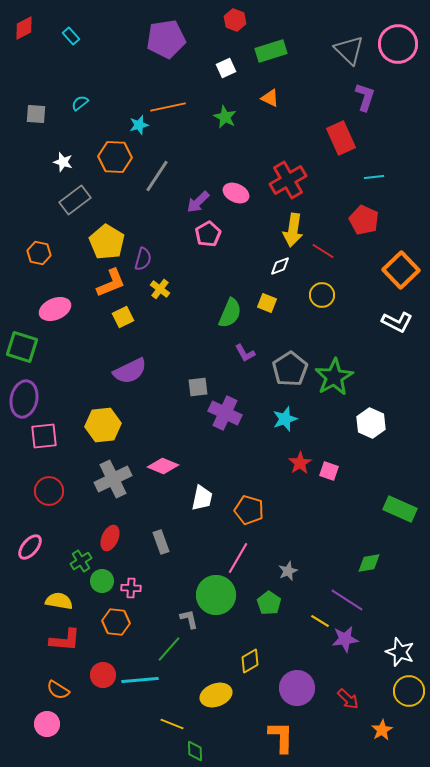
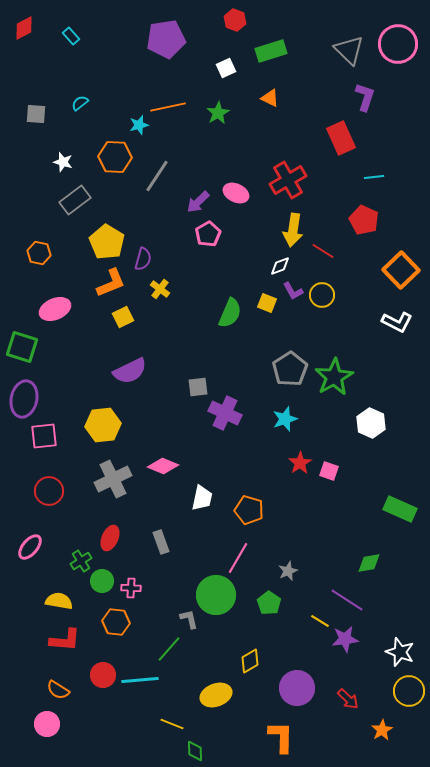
green star at (225, 117): moved 7 px left, 4 px up; rotated 15 degrees clockwise
purple L-shape at (245, 353): moved 48 px right, 62 px up
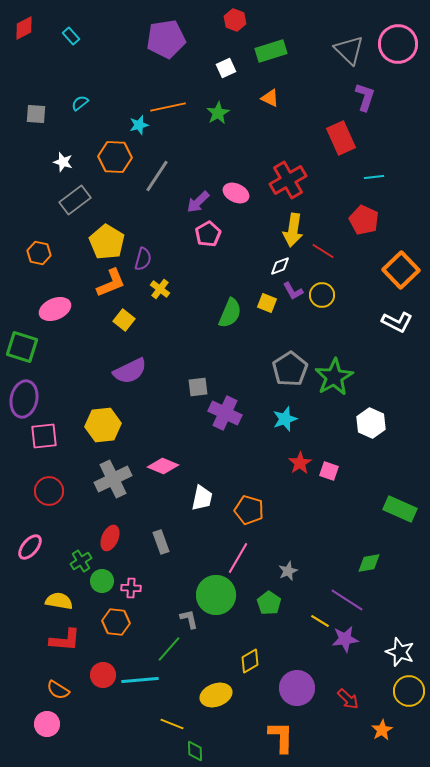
yellow square at (123, 317): moved 1 px right, 3 px down; rotated 25 degrees counterclockwise
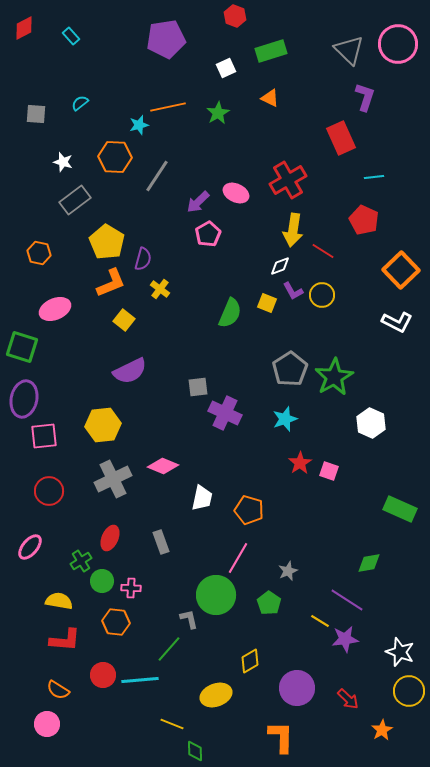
red hexagon at (235, 20): moved 4 px up
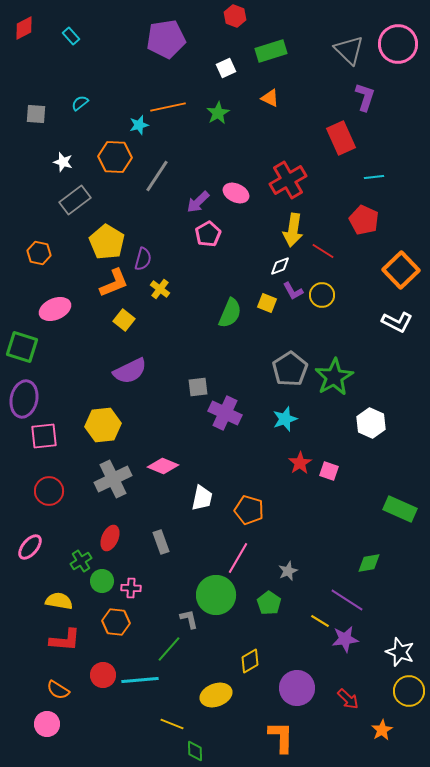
orange L-shape at (111, 283): moved 3 px right
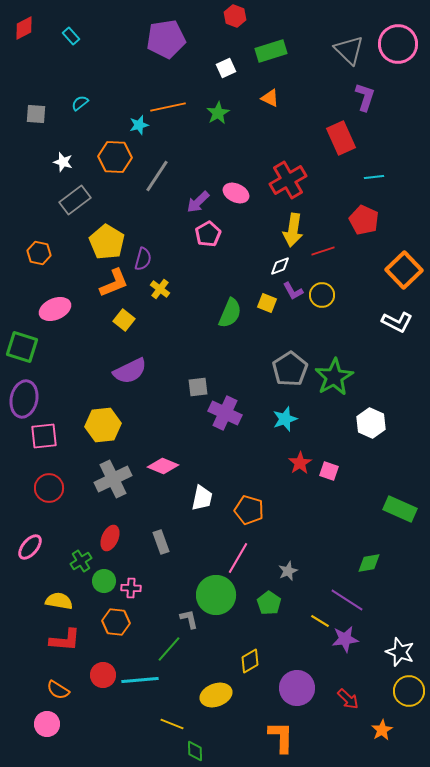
red line at (323, 251): rotated 50 degrees counterclockwise
orange square at (401, 270): moved 3 px right
red circle at (49, 491): moved 3 px up
green circle at (102, 581): moved 2 px right
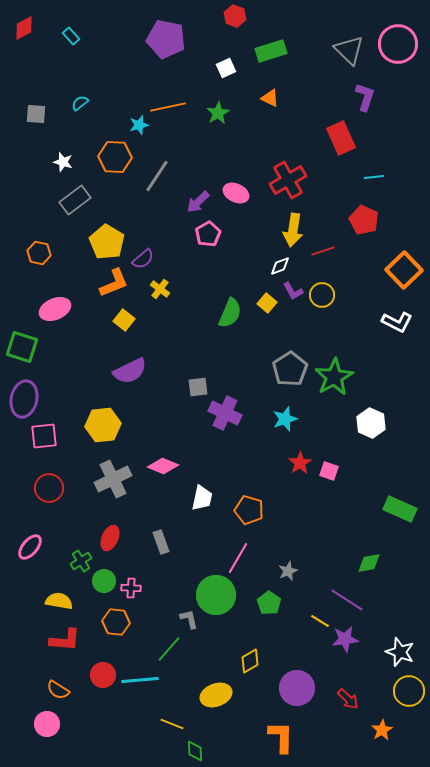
purple pentagon at (166, 39): rotated 21 degrees clockwise
purple semicircle at (143, 259): rotated 35 degrees clockwise
yellow square at (267, 303): rotated 18 degrees clockwise
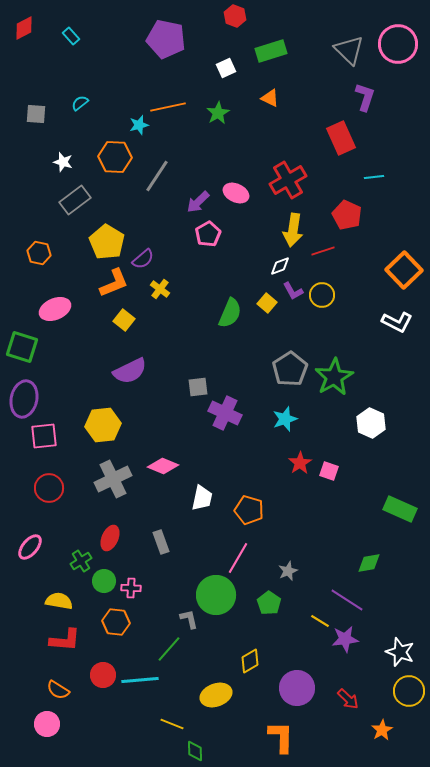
red pentagon at (364, 220): moved 17 px left, 5 px up
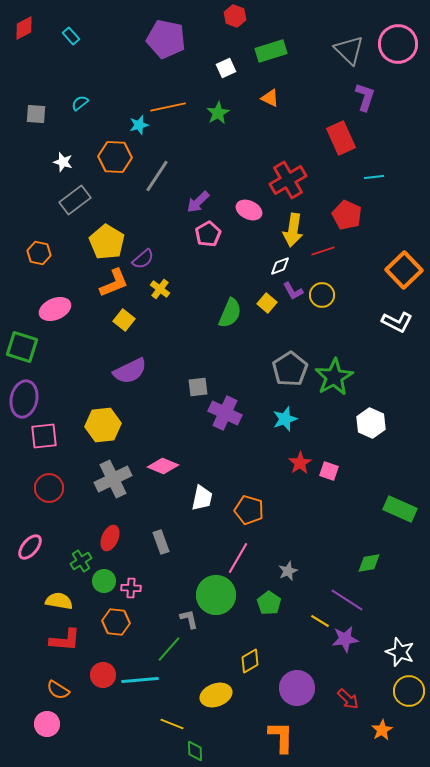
pink ellipse at (236, 193): moved 13 px right, 17 px down
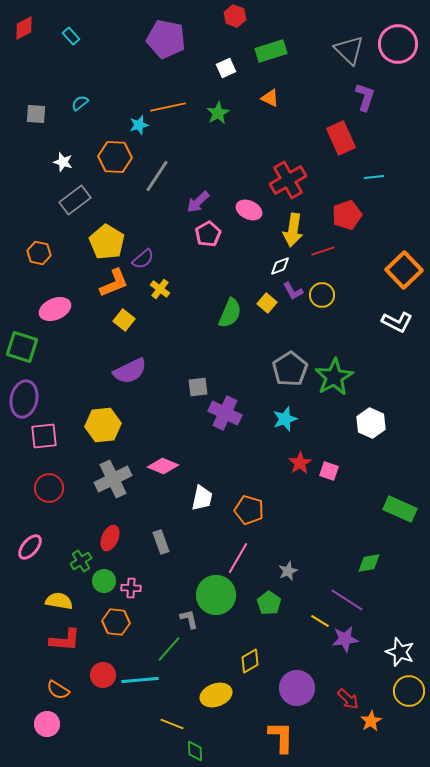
red pentagon at (347, 215): rotated 28 degrees clockwise
orange star at (382, 730): moved 11 px left, 9 px up
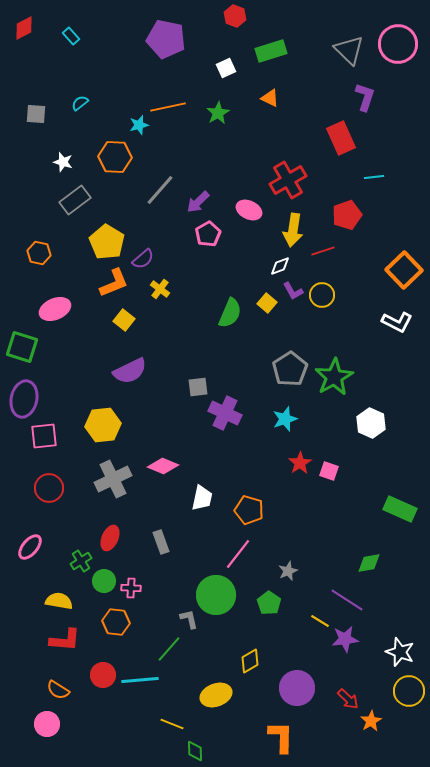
gray line at (157, 176): moved 3 px right, 14 px down; rotated 8 degrees clockwise
pink line at (238, 558): moved 4 px up; rotated 8 degrees clockwise
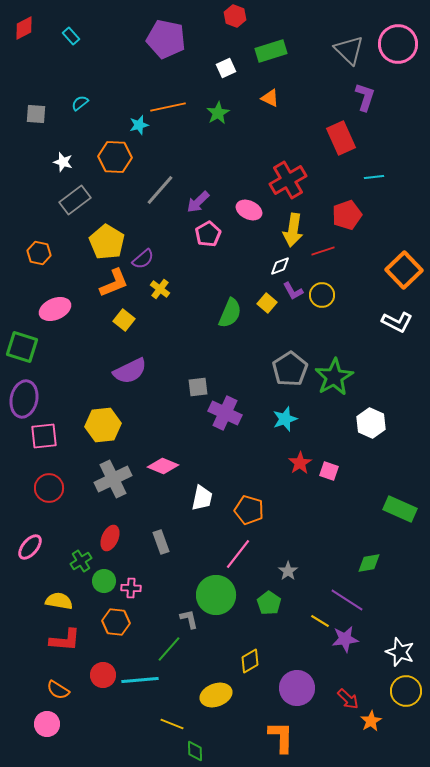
gray star at (288, 571): rotated 12 degrees counterclockwise
yellow circle at (409, 691): moved 3 px left
